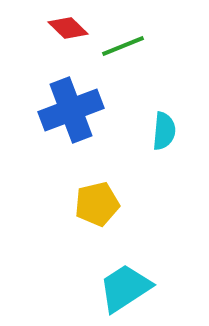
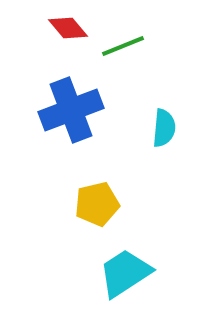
red diamond: rotated 6 degrees clockwise
cyan semicircle: moved 3 px up
cyan trapezoid: moved 15 px up
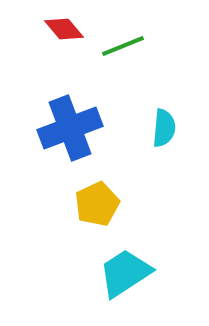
red diamond: moved 4 px left, 1 px down
blue cross: moved 1 px left, 18 px down
yellow pentagon: rotated 12 degrees counterclockwise
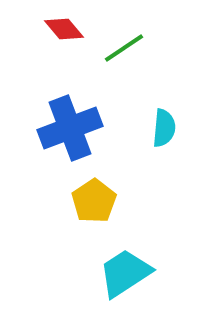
green line: moved 1 px right, 2 px down; rotated 12 degrees counterclockwise
yellow pentagon: moved 3 px left, 3 px up; rotated 9 degrees counterclockwise
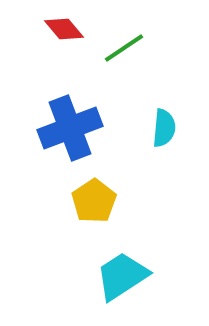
cyan trapezoid: moved 3 px left, 3 px down
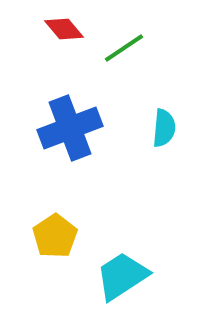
yellow pentagon: moved 39 px left, 35 px down
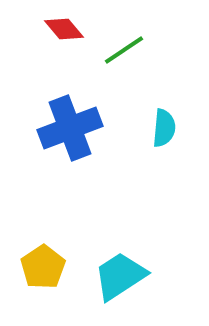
green line: moved 2 px down
yellow pentagon: moved 12 px left, 31 px down
cyan trapezoid: moved 2 px left
